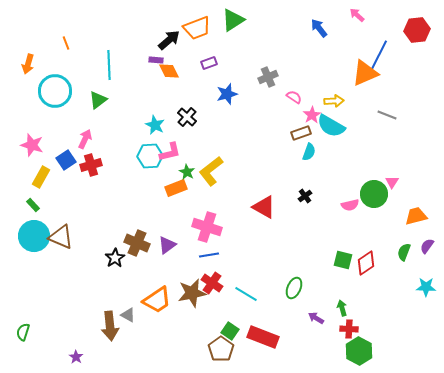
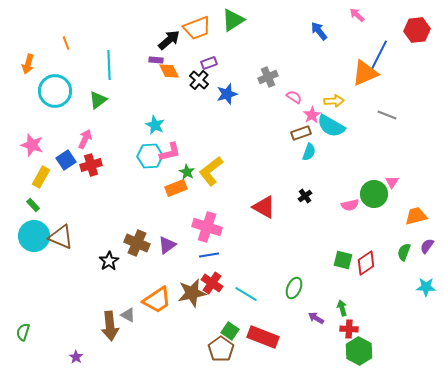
blue arrow at (319, 28): moved 3 px down
black cross at (187, 117): moved 12 px right, 37 px up
black star at (115, 258): moved 6 px left, 3 px down
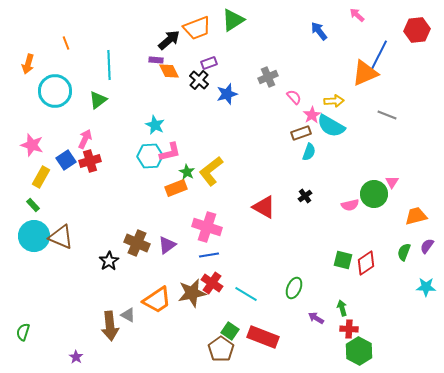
pink semicircle at (294, 97): rotated 14 degrees clockwise
red cross at (91, 165): moved 1 px left, 4 px up
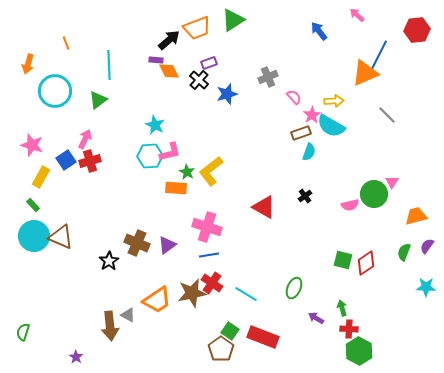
gray line at (387, 115): rotated 24 degrees clockwise
orange rectangle at (176, 188): rotated 25 degrees clockwise
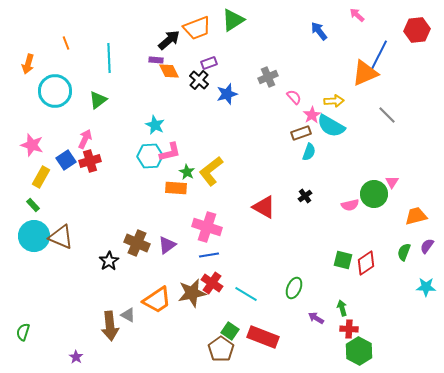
cyan line at (109, 65): moved 7 px up
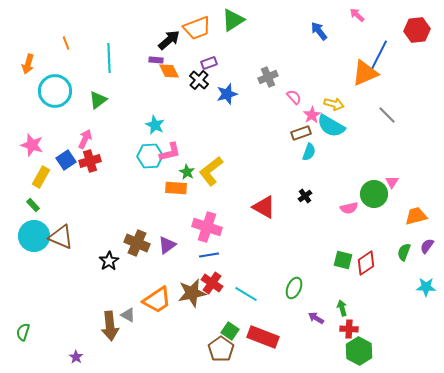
yellow arrow at (334, 101): moved 3 px down; rotated 18 degrees clockwise
pink semicircle at (350, 205): moved 1 px left, 3 px down
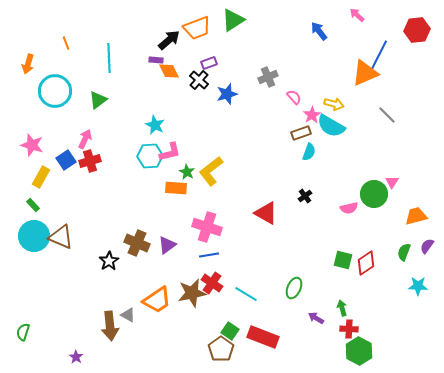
red triangle at (264, 207): moved 2 px right, 6 px down
cyan star at (426, 287): moved 8 px left, 1 px up
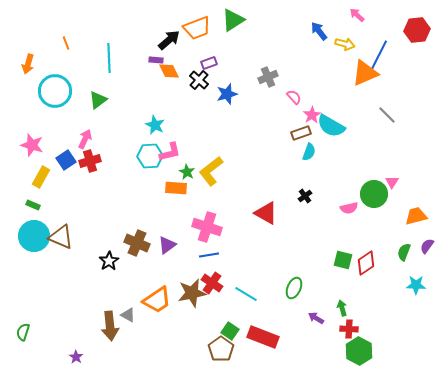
yellow arrow at (334, 104): moved 11 px right, 60 px up
green rectangle at (33, 205): rotated 24 degrees counterclockwise
cyan star at (418, 286): moved 2 px left, 1 px up
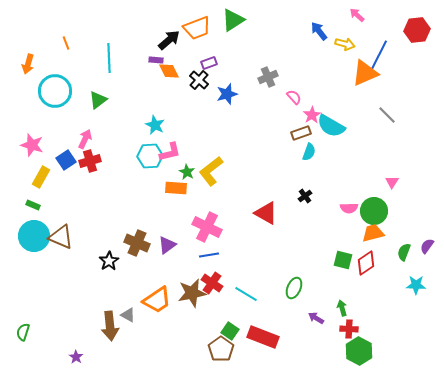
green circle at (374, 194): moved 17 px down
pink semicircle at (349, 208): rotated 12 degrees clockwise
orange trapezoid at (416, 216): moved 43 px left, 17 px down
pink cross at (207, 227): rotated 8 degrees clockwise
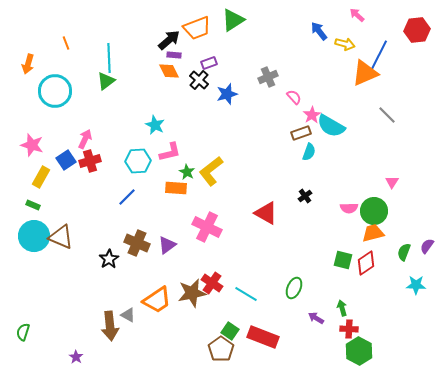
purple rectangle at (156, 60): moved 18 px right, 5 px up
green triangle at (98, 100): moved 8 px right, 19 px up
cyan hexagon at (150, 156): moved 12 px left, 5 px down
blue line at (209, 255): moved 82 px left, 58 px up; rotated 36 degrees counterclockwise
black star at (109, 261): moved 2 px up
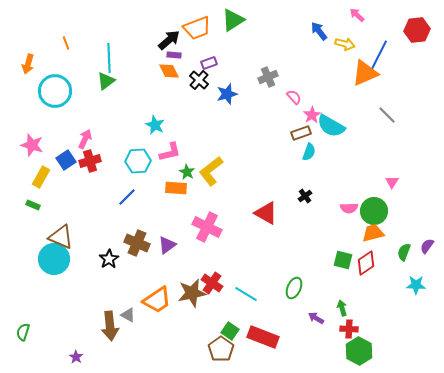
cyan circle at (34, 236): moved 20 px right, 23 px down
